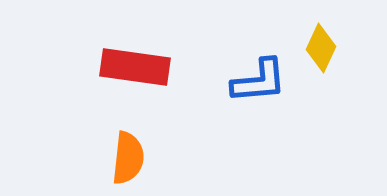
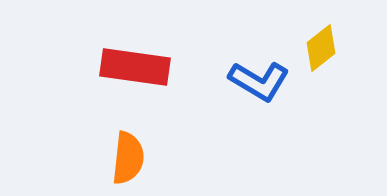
yellow diamond: rotated 27 degrees clockwise
blue L-shape: rotated 36 degrees clockwise
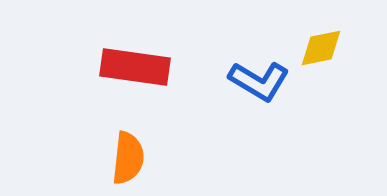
yellow diamond: rotated 27 degrees clockwise
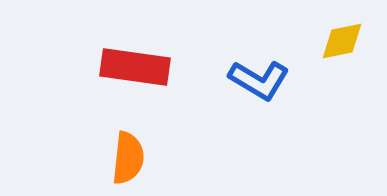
yellow diamond: moved 21 px right, 7 px up
blue L-shape: moved 1 px up
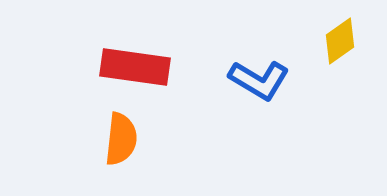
yellow diamond: moved 2 px left; rotated 24 degrees counterclockwise
orange semicircle: moved 7 px left, 19 px up
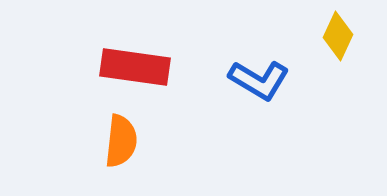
yellow diamond: moved 2 px left, 5 px up; rotated 30 degrees counterclockwise
orange semicircle: moved 2 px down
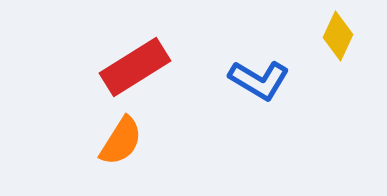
red rectangle: rotated 40 degrees counterclockwise
orange semicircle: rotated 26 degrees clockwise
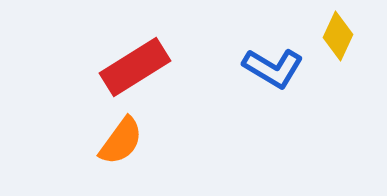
blue L-shape: moved 14 px right, 12 px up
orange semicircle: rotated 4 degrees clockwise
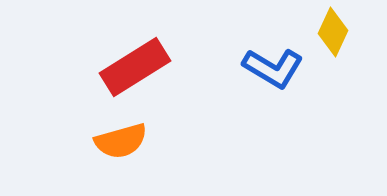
yellow diamond: moved 5 px left, 4 px up
orange semicircle: rotated 38 degrees clockwise
